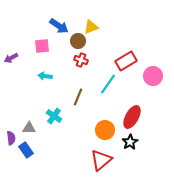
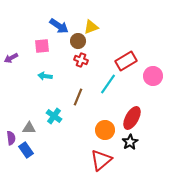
red ellipse: moved 1 px down
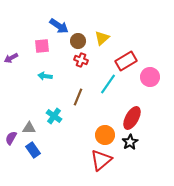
yellow triangle: moved 11 px right, 11 px down; rotated 21 degrees counterclockwise
pink circle: moved 3 px left, 1 px down
orange circle: moved 5 px down
purple semicircle: rotated 144 degrees counterclockwise
blue rectangle: moved 7 px right
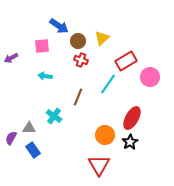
red triangle: moved 2 px left, 5 px down; rotated 20 degrees counterclockwise
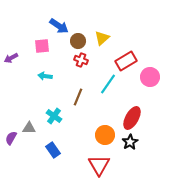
blue rectangle: moved 20 px right
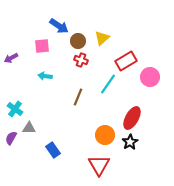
cyan cross: moved 39 px left, 7 px up
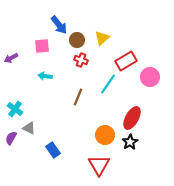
blue arrow: moved 1 px up; rotated 18 degrees clockwise
brown circle: moved 1 px left, 1 px up
gray triangle: rotated 24 degrees clockwise
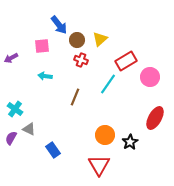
yellow triangle: moved 2 px left, 1 px down
brown line: moved 3 px left
red ellipse: moved 23 px right
gray triangle: moved 1 px down
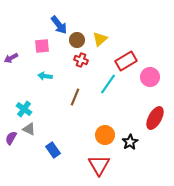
cyan cross: moved 9 px right
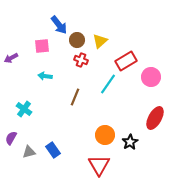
yellow triangle: moved 2 px down
pink circle: moved 1 px right
gray triangle: moved 23 px down; rotated 40 degrees counterclockwise
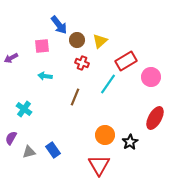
red cross: moved 1 px right, 3 px down
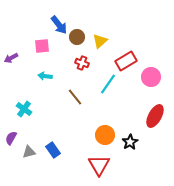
brown circle: moved 3 px up
brown line: rotated 60 degrees counterclockwise
red ellipse: moved 2 px up
